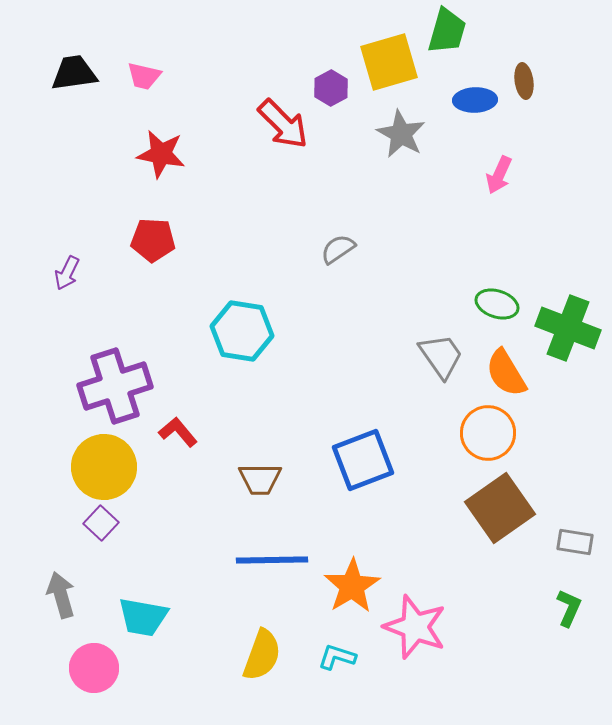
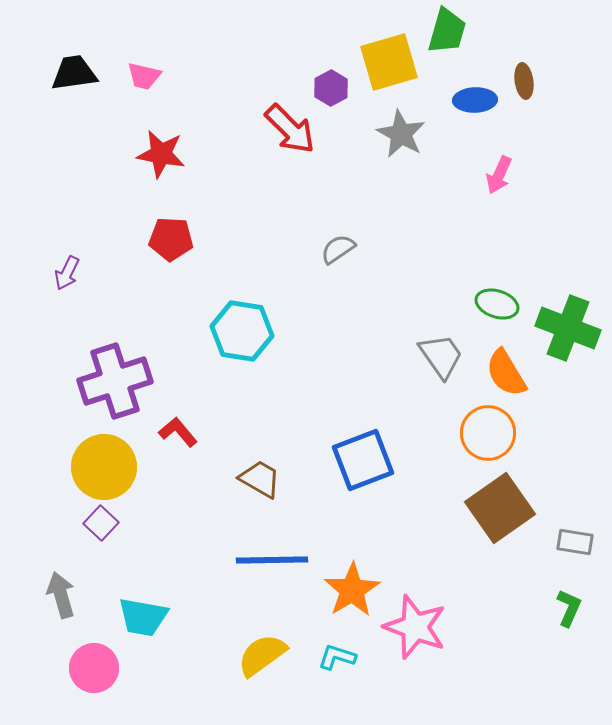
red arrow: moved 7 px right, 5 px down
red pentagon: moved 18 px right, 1 px up
purple cross: moved 5 px up
brown trapezoid: rotated 150 degrees counterclockwise
orange star: moved 4 px down
yellow semicircle: rotated 146 degrees counterclockwise
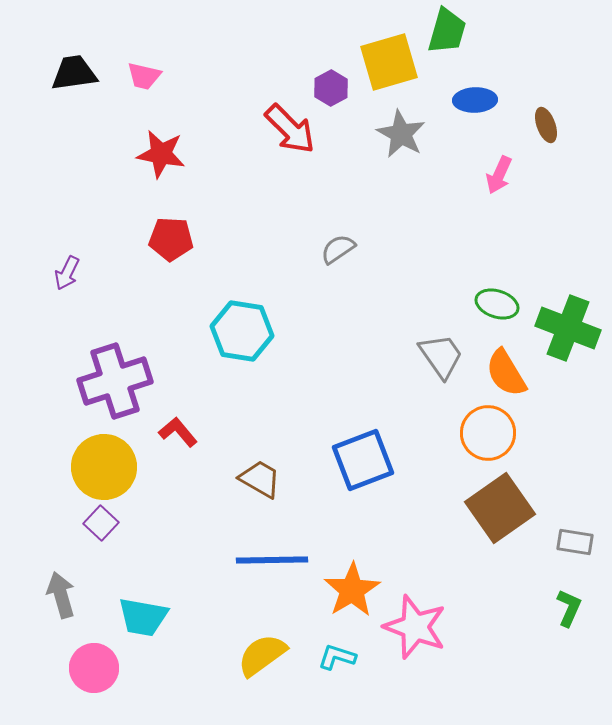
brown ellipse: moved 22 px right, 44 px down; rotated 12 degrees counterclockwise
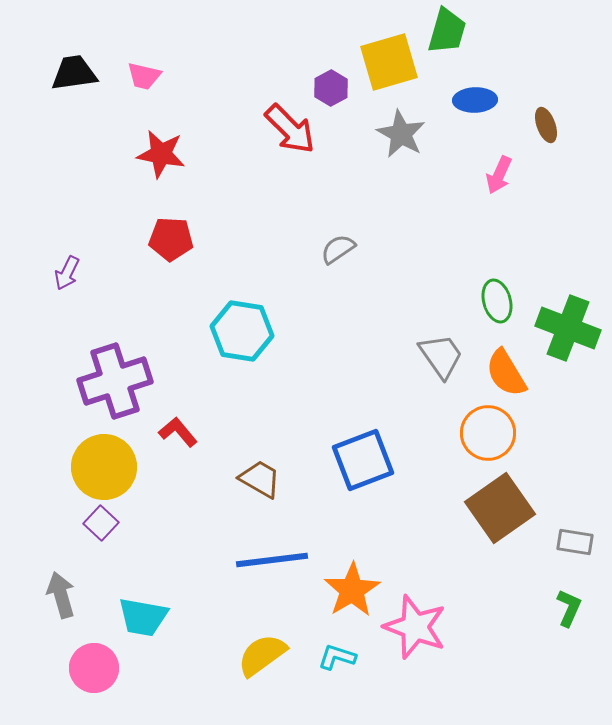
green ellipse: moved 3 px up; rotated 57 degrees clockwise
blue line: rotated 6 degrees counterclockwise
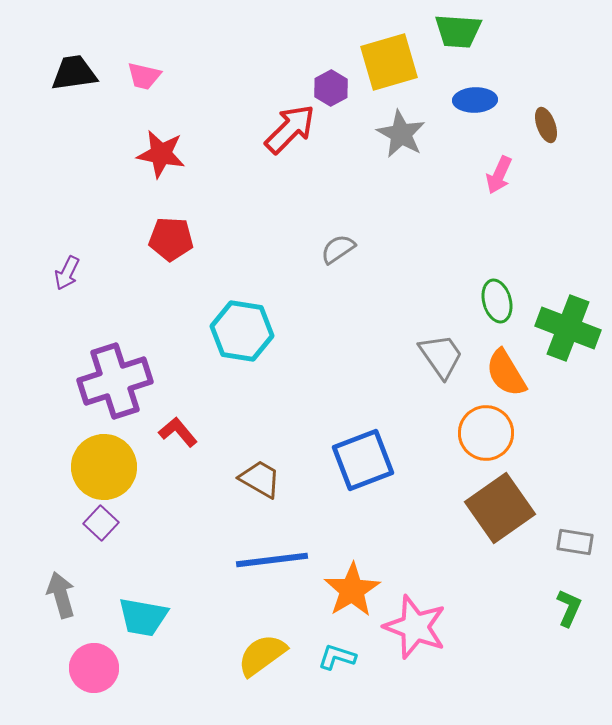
green trapezoid: moved 11 px right; rotated 78 degrees clockwise
red arrow: rotated 90 degrees counterclockwise
orange circle: moved 2 px left
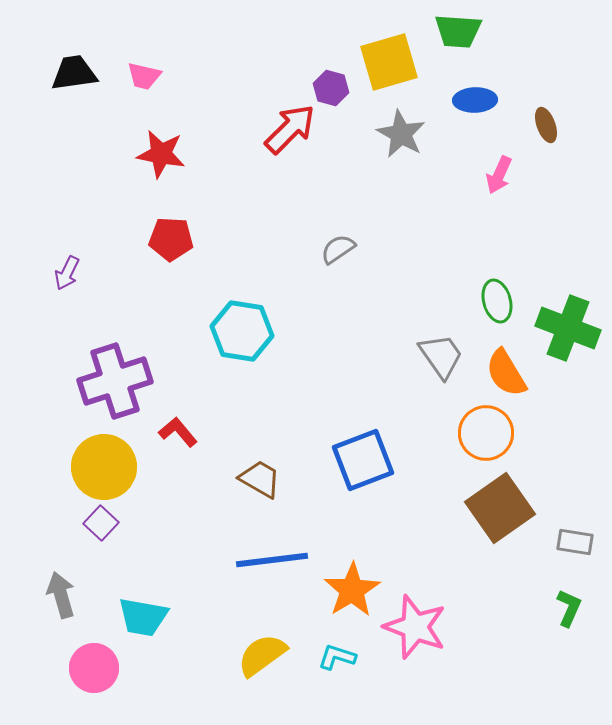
purple hexagon: rotated 16 degrees counterclockwise
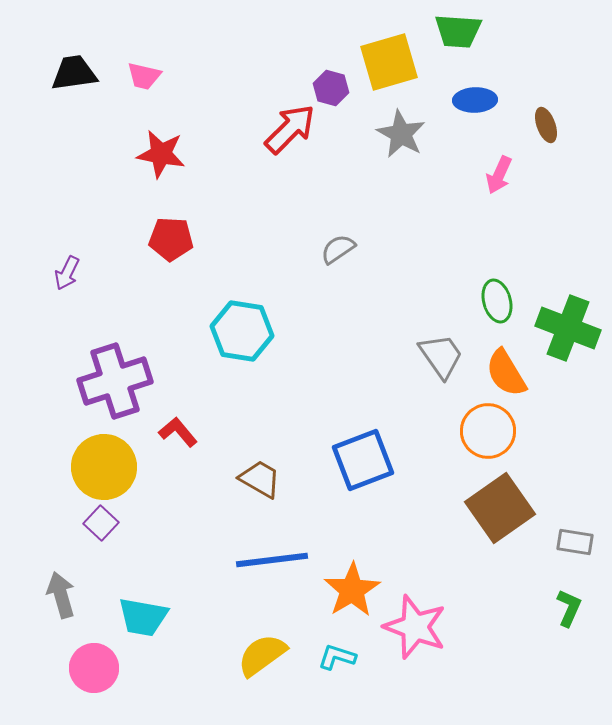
orange circle: moved 2 px right, 2 px up
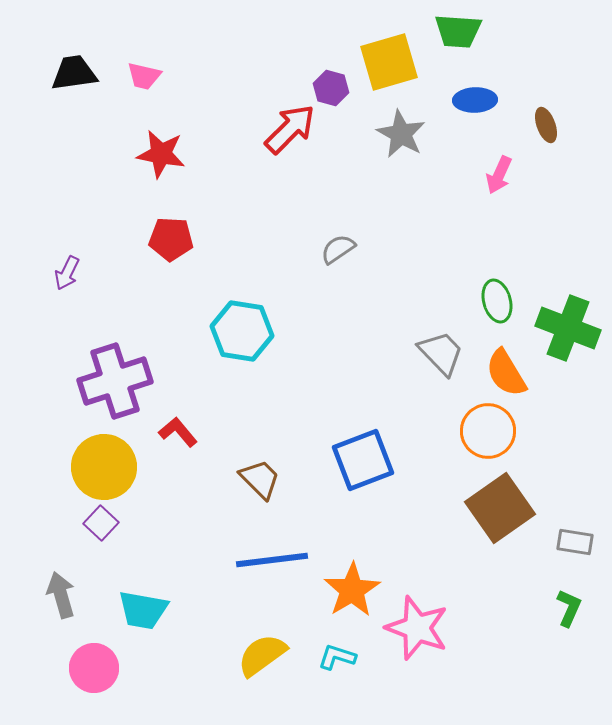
gray trapezoid: moved 3 px up; rotated 9 degrees counterclockwise
brown trapezoid: rotated 15 degrees clockwise
cyan trapezoid: moved 7 px up
pink star: moved 2 px right, 1 px down
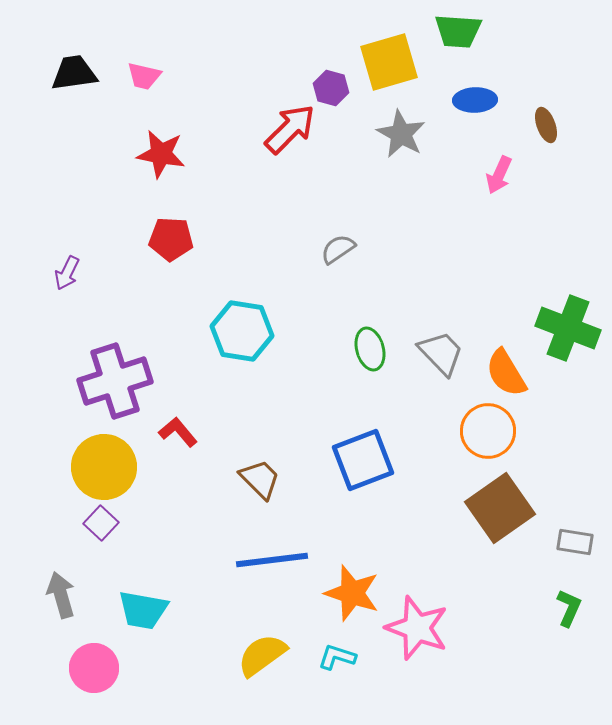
green ellipse: moved 127 px left, 48 px down
orange star: moved 3 px down; rotated 22 degrees counterclockwise
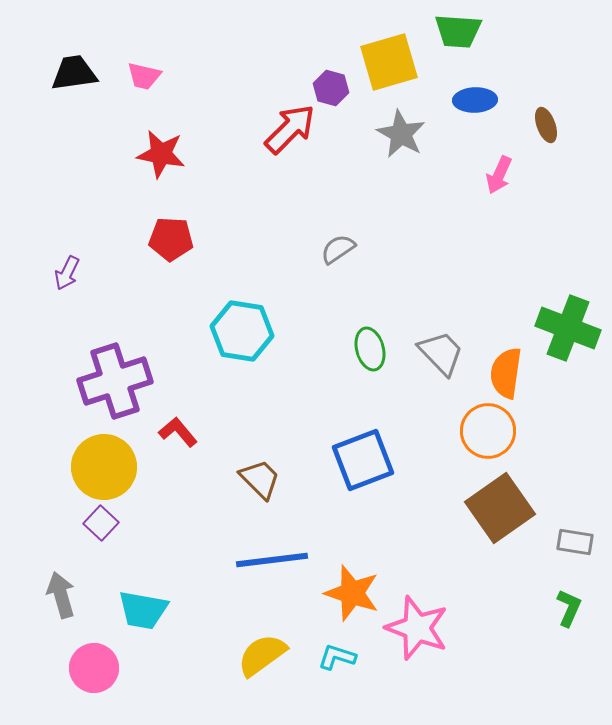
orange semicircle: rotated 39 degrees clockwise
